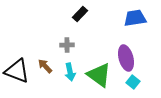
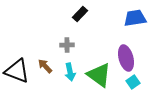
cyan square: rotated 16 degrees clockwise
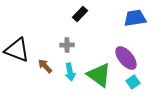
purple ellipse: rotated 25 degrees counterclockwise
black triangle: moved 21 px up
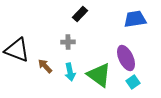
blue trapezoid: moved 1 px down
gray cross: moved 1 px right, 3 px up
purple ellipse: rotated 15 degrees clockwise
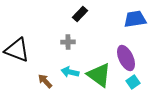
brown arrow: moved 15 px down
cyan arrow: rotated 114 degrees clockwise
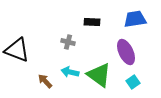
black rectangle: moved 12 px right, 8 px down; rotated 49 degrees clockwise
gray cross: rotated 16 degrees clockwise
purple ellipse: moved 6 px up
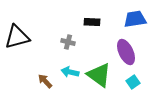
black triangle: moved 13 px up; rotated 36 degrees counterclockwise
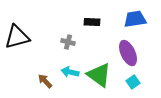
purple ellipse: moved 2 px right, 1 px down
